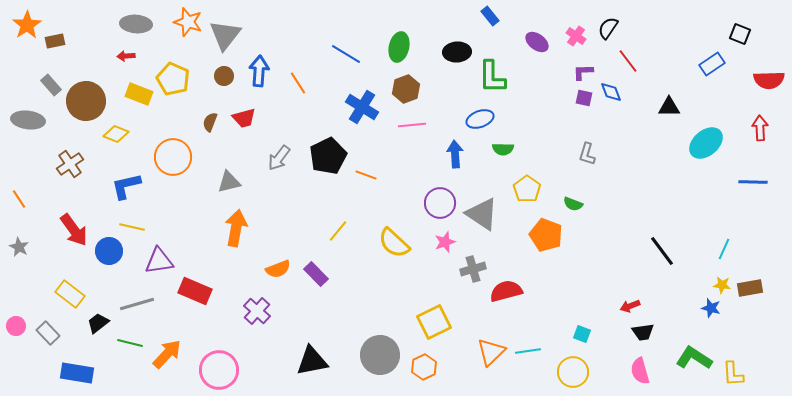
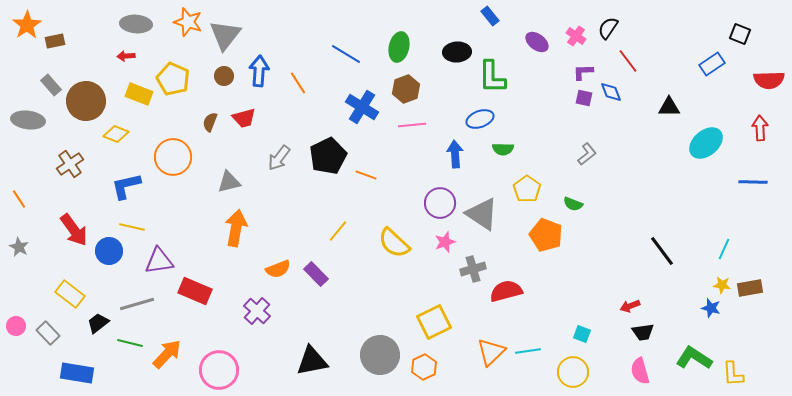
gray L-shape at (587, 154): rotated 145 degrees counterclockwise
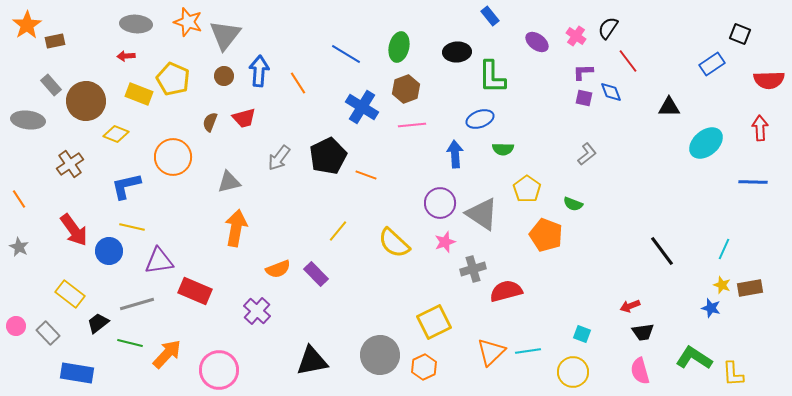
yellow star at (722, 285): rotated 12 degrees clockwise
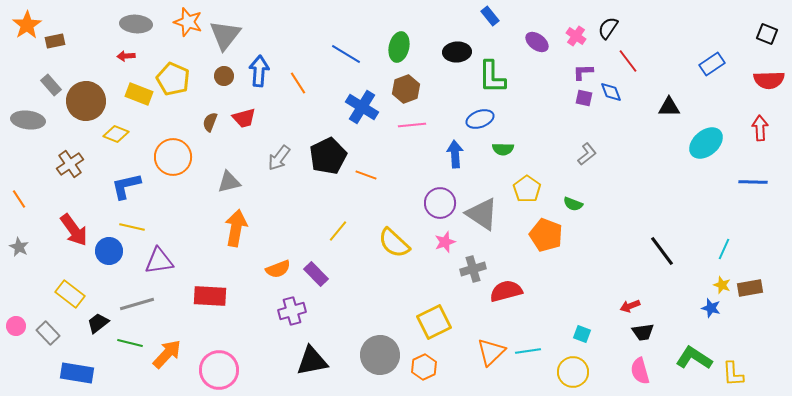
black square at (740, 34): moved 27 px right
red rectangle at (195, 291): moved 15 px right, 5 px down; rotated 20 degrees counterclockwise
purple cross at (257, 311): moved 35 px right; rotated 32 degrees clockwise
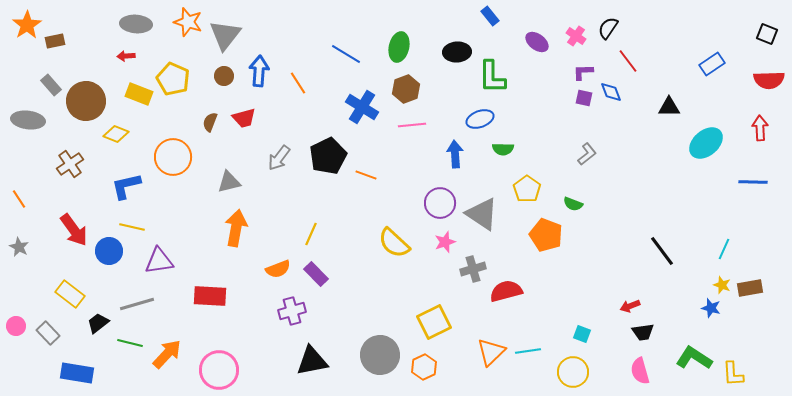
yellow line at (338, 231): moved 27 px left, 3 px down; rotated 15 degrees counterclockwise
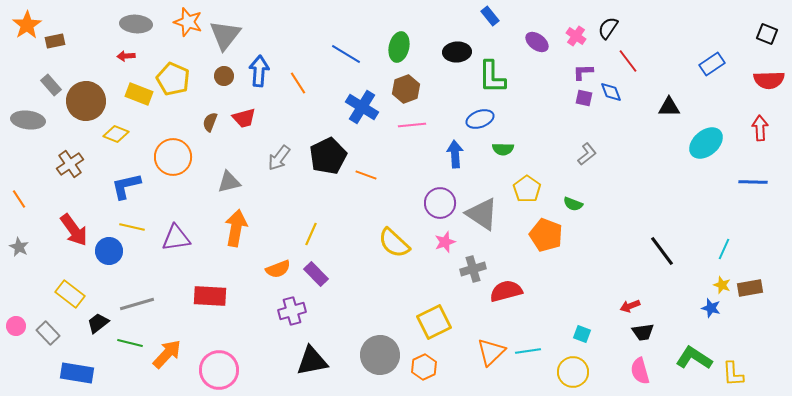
purple triangle at (159, 261): moved 17 px right, 23 px up
